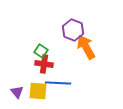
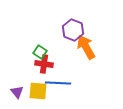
green square: moved 1 px left, 1 px down
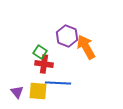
purple hexagon: moved 6 px left, 6 px down
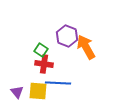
green square: moved 1 px right, 2 px up
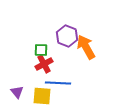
green square: rotated 32 degrees counterclockwise
red cross: rotated 36 degrees counterclockwise
yellow square: moved 4 px right, 5 px down
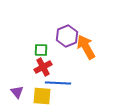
purple hexagon: rotated 15 degrees clockwise
red cross: moved 1 px left, 3 px down
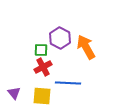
purple hexagon: moved 7 px left, 2 px down; rotated 10 degrees counterclockwise
blue line: moved 10 px right
purple triangle: moved 3 px left, 1 px down
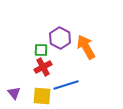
blue line: moved 2 px left, 2 px down; rotated 20 degrees counterclockwise
